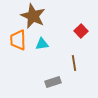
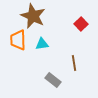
red square: moved 7 px up
gray rectangle: moved 2 px up; rotated 56 degrees clockwise
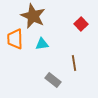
orange trapezoid: moved 3 px left, 1 px up
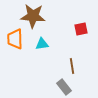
brown star: rotated 20 degrees counterclockwise
red square: moved 5 px down; rotated 32 degrees clockwise
brown line: moved 2 px left, 3 px down
gray rectangle: moved 11 px right, 7 px down; rotated 14 degrees clockwise
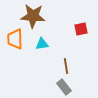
brown line: moved 6 px left
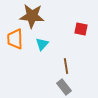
brown star: moved 1 px left
red square: rotated 24 degrees clockwise
cyan triangle: rotated 40 degrees counterclockwise
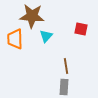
cyan triangle: moved 4 px right, 8 px up
gray rectangle: rotated 42 degrees clockwise
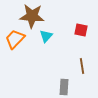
red square: moved 1 px down
orange trapezoid: rotated 45 degrees clockwise
brown line: moved 16 px right
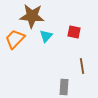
red square: moved 7 px left, 2 px down
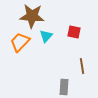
orange trapezoid: moved 5 px right, 3 px down
